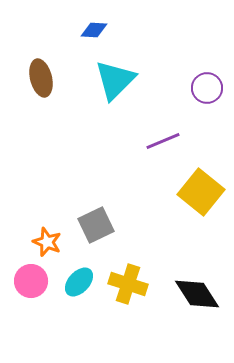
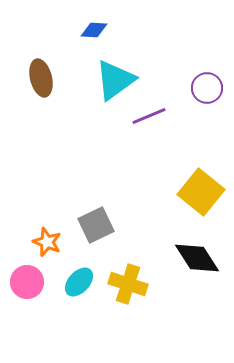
cyan triangle: rotated 9 degrees clockwise
purple line: moved 14 px left, 25 px up
pink circle: moved 4 px left, 1 px down
black diamond: moved 36 px up
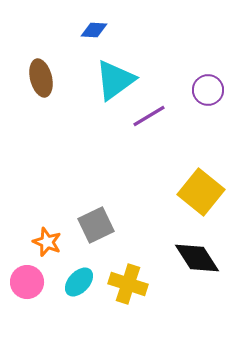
purple circle: moved 1 px right, 2 px down
purple line: rotated 8 degrees counterclockwise
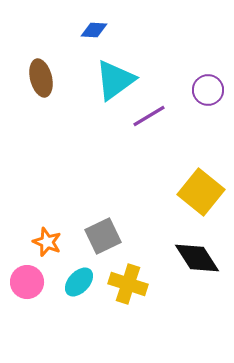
gray square: moved 7 px right, 11 px down
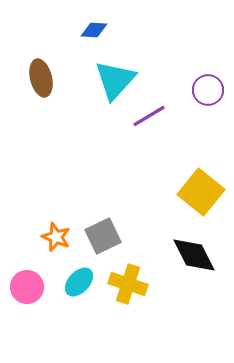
cyan triangle: rotated 12 degrees counterclockwise
orange star: moved 9 px right, 5 px up
black diamond: moved 3 px left, 3 px up; rotated 6 degrees clockwise
pink circle: moved 5 px down
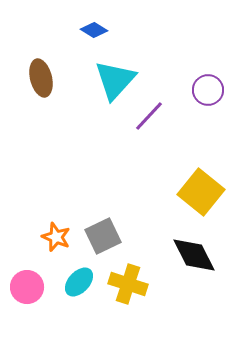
blue diamond: rotated 28 degrees clockwise
purple line: rotated 16 degrees counterclockwise
